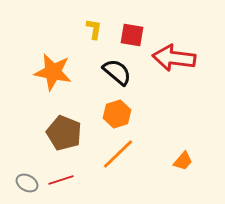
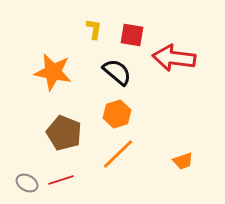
orange trapezoid: rotated 30 degrees clockwise
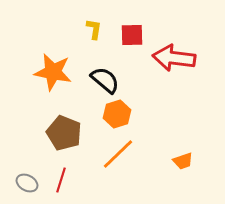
red square: rotated 10 degrees counterclockwise
black semicircle: moved 12 px left, 8 px down
red line: rotated 55 degrees counterclockwise
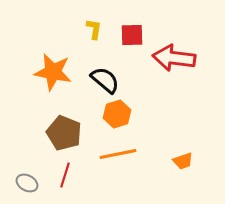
orange line: rotated 33 degrees clockwise
red line: moved 4 px right, 5 px up
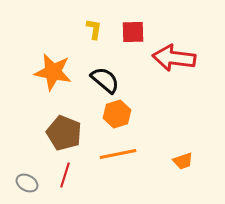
red square: moved 1 px right, 3 px up
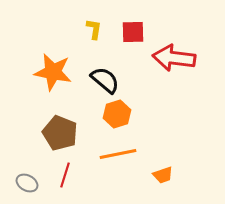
brown pentagon: moved 4 px left
orange trapezoid: moved 20 px left, 14 px down
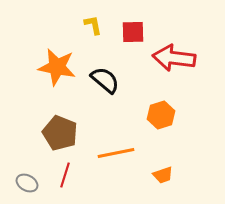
yellow L-shape: moved 1 px left, 4 px up; rotated 20 degrees counterclockwise
orange star: moved 4 px right, 5 px up
orange hexagon: moved 44 px right, 1 px down
orange line: moved 2 px left, 1 px up
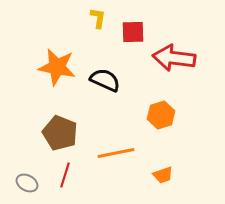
yellow L-shape: moved 5 px right, 7 px up; rotated 20 degrees clockwise
black semicircle: rotated 16 degrees counterclockwise
